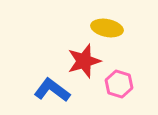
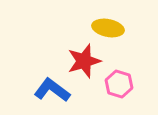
yellow ellipse: moved 1 px right
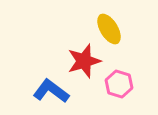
yellow ellipse: moved 1 px right, 1 px down; rotated 48 degrees clockwise
blue L-shape: moved 1 px left, 1 px down
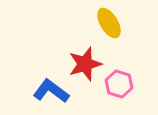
yellow ellipse: moved 6 px up
red star: moved 1 px right, 3 px down
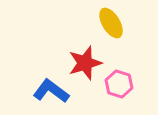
yellow ellipse: moved 2 px right
red star: moved 1 px up
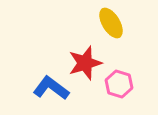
blue L-shape: moved 3 px up
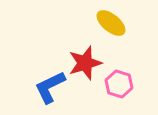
yellow ellipse: rotated 20 degrees counterclockwise
blue L-shape: moved 1 px left, 1 px up; rotated 63 degrees counterclockwise
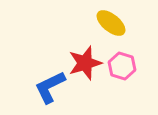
pink hexagon: moved 3 px right, 18 px up
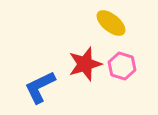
red star: moved 1 px down
blue L-shape: moved 10 px left
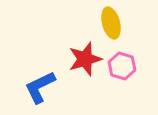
yellow ellipse: rotated 36 degrees clockwise
red star: moved 5 px up
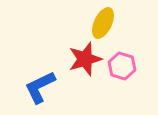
yellow ellipse: moved 8 px left; rotated 40 degrees clockwise
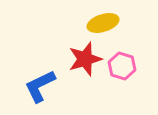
yellow ellipse: rotated 48 degrees clockwise
blue L-shape: moved 1 px up
